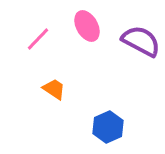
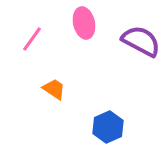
pink ellipse: moved 3 px left, 3 px up; rotated 16 degrees clockwise
pink line: moved 6 px left; rotated 8 degrees counterclockwise
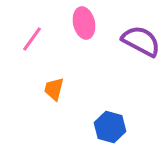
orange trapezoid: rotated 110 degrees counterclockwise
blue hexagon: moved 2 px right; rotated 20 degrees counterclockwise
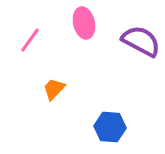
pink line: moved 2 px left, 1 px down
orange trapezoid: rotated 30 degrees clockwise
blue hexagon: rotated 12 degrees counterclockwise
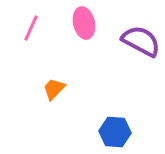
pink line: moved 1 px right, 12 px up; rotated 12 degrees counterclockwise
blue hexagon: moved 5 px right, 5 px down
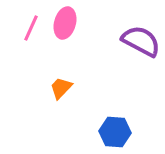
pink ellipse: moved 19 px left; rotated 28 degrees clockwise
orange trapezoid: moved 7 px right, 1 px up
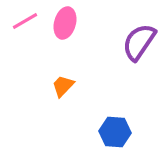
pink line: moved 6 px left, 7 px up; rotated 36 degrees clockwise
purple semicircle: moved 2 px left, 1 px down; rotated 84 degrees counterclockwise
orange trapezoid: moved 2 px right, 2 px up
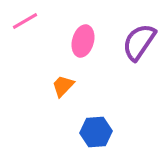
pink ellipse: moved 18 px right, 18 px down
blue hexagon: moved 19 px left; rotated 8 degrees counterclockwise
